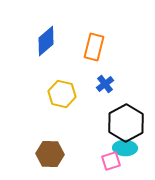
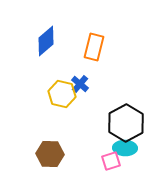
blue cross: moved 25 px left; rotated 12 degrees counterclockwise
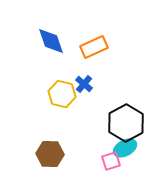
blue diamond: moved 5 px right; rotated 68 degrees counterclockwise
orange rectangle: rotated 52 degrees clockwise
blue cross: moved 4 px right
cyan ellipse: rotated 30 degrees counterclockwise
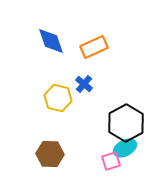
yellow hexagon: moved 4 px left, 4 px down
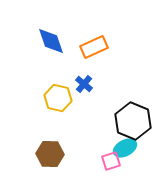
black hexagon: moved 7 px right, 2 px up; rotated 9 degrees counterclockwise
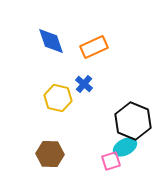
cyan ellipse: moved 1 px up
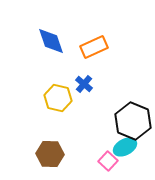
pink square: moved 3 px left; rotated 30 degrees counterclockwise
